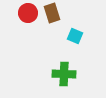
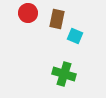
brown rectangle: moved 5 px right, 6 px down; rotated 30 degrees clockwise
green cross: rotated 15 degrees clockwise
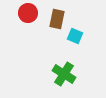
green cross: rotated 15 degrees clockwise
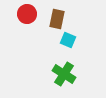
red circle: moved 1 px left, 1 px down
cyan square: moved 7 px left, 4 px down
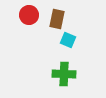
red circle: moved 2 px right, 1 px down
green cross: rotated 30 degrees counterclockwise
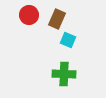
brown rectangle: rotated 12 degrees clockwise
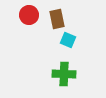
brown rectangle: rotated 36 degrees counterclockwise
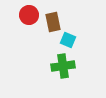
brown rectangle: moved 4 px left, 3 px down
green cross: moved 1 px left, 8 px up; rotated 10 degrees counterclockwise
